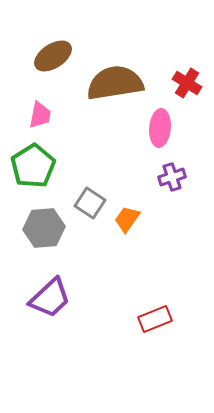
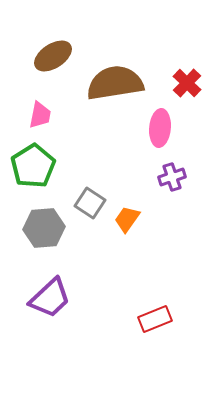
red cross: rotated 12 degrees clockwise
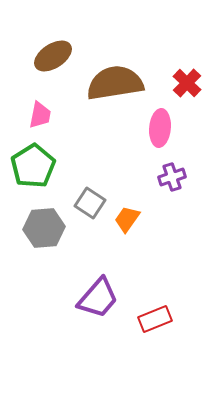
purple trapezoid: moved 48 px right; rotated 6 degrees counterclockwise
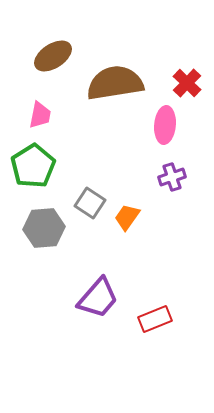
pink ellipse: moved 5 px right, 3 px up
orange trapezoid: moved 2 px up
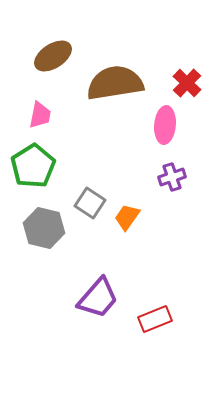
gray hexagon: rotated 18 degrees clockwise
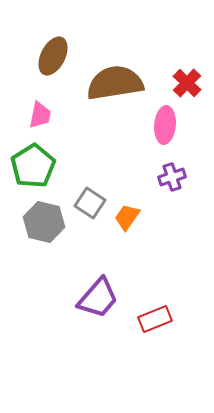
brown ellipse: rotated 30 degrees counterclockwise
gray hexagon: moved 6 px up
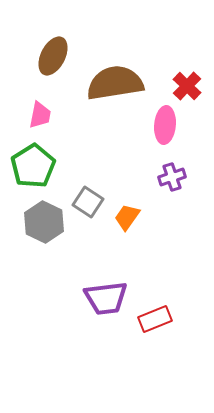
red cross: moved 3 px down
gray square: moved 2 px left, 1 px up
gray hexagon: rotated 12 degrees clockwise
purple trapezoid: moved 8 px right; rotated 42 degrees clockwise
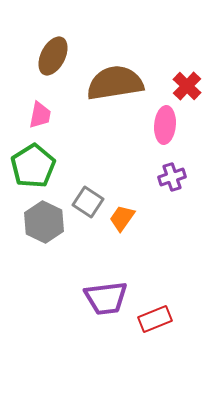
orange trapezoid: moved 5 px left, 1 px down
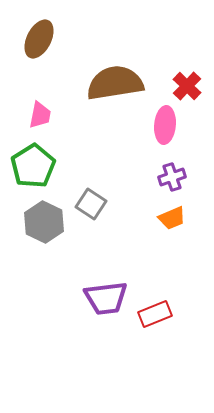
brown ellipse: moved 14 px left, 17 px up
gray square: moved 3 px right, 2 px down
orange trapezoid: moved 50 px right; rotated 148 degrees counterclockwise
red rectangle: moved 5 px up
